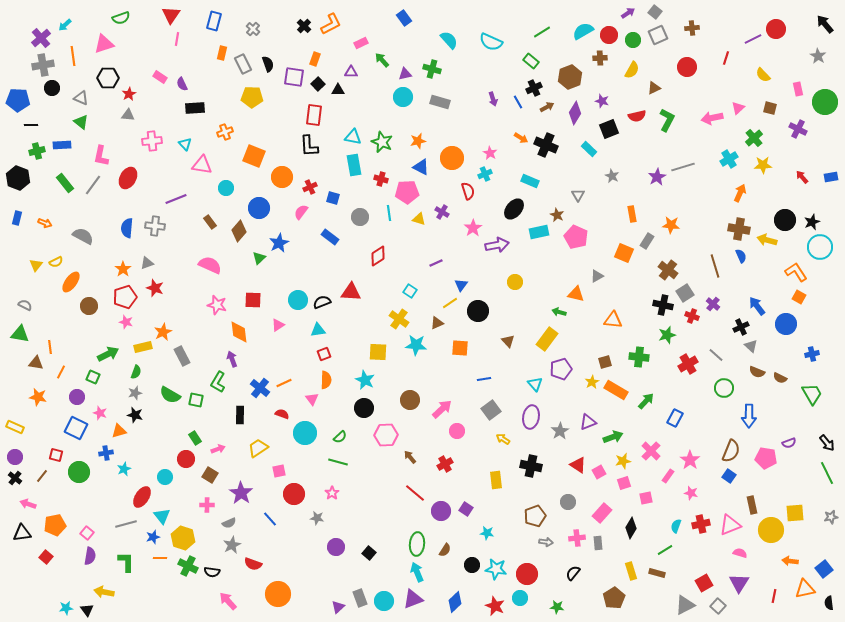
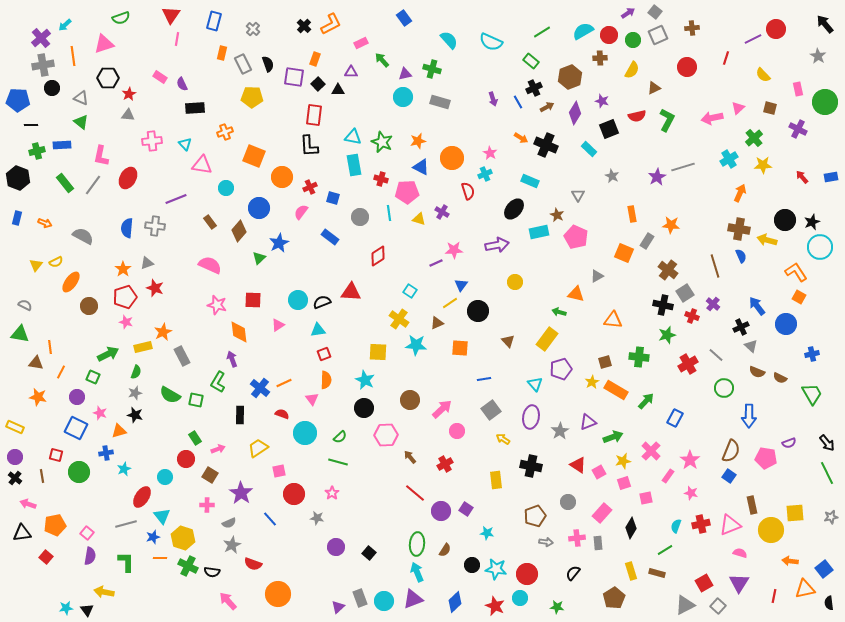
pink star at (473, 228): moved 19 px left, 22 px down; rotated 30 degrees clockwise
brown line at (42, 476): rotated 48 degrees counterclockwise
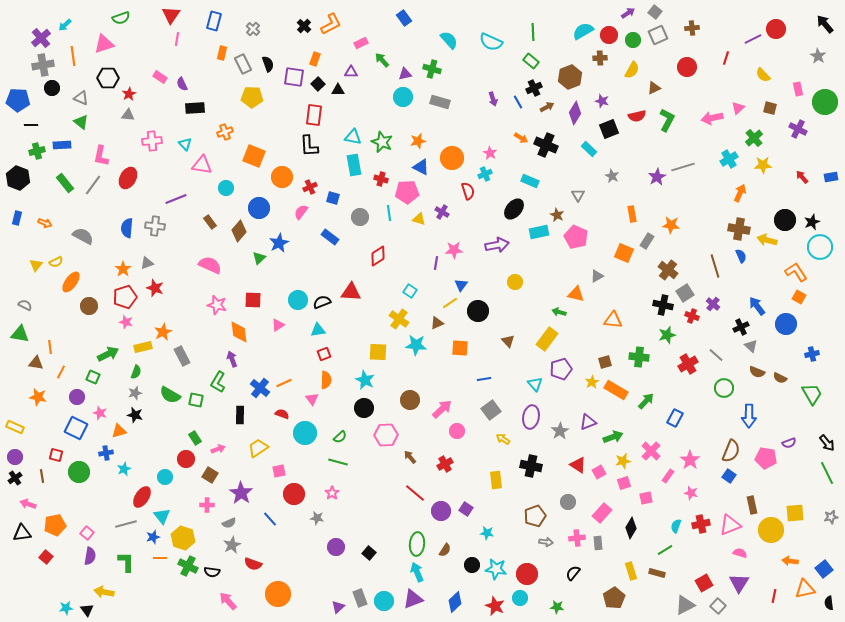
green line at (542, 32): moved 9 px left; rotated 60 degrees counterclockwise
purple line at (436, 263): rotated 56 degrees counterclockwise
black cross at (15, 478): rotated 16 degrees clockwise
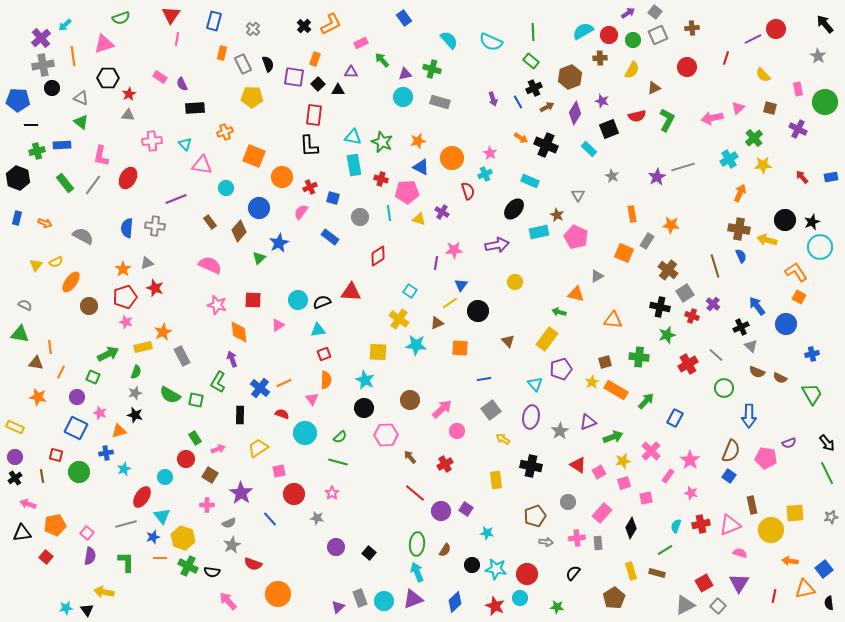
black cross at (663, 305): moved 3 px left, 2 px down
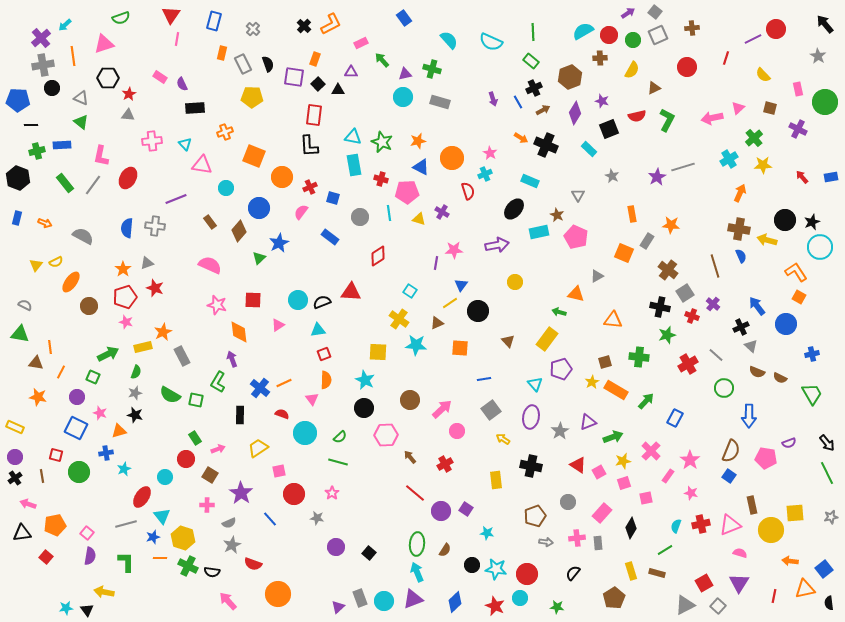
brown arrow at (547, 107): moved 4 px left, 3 px down
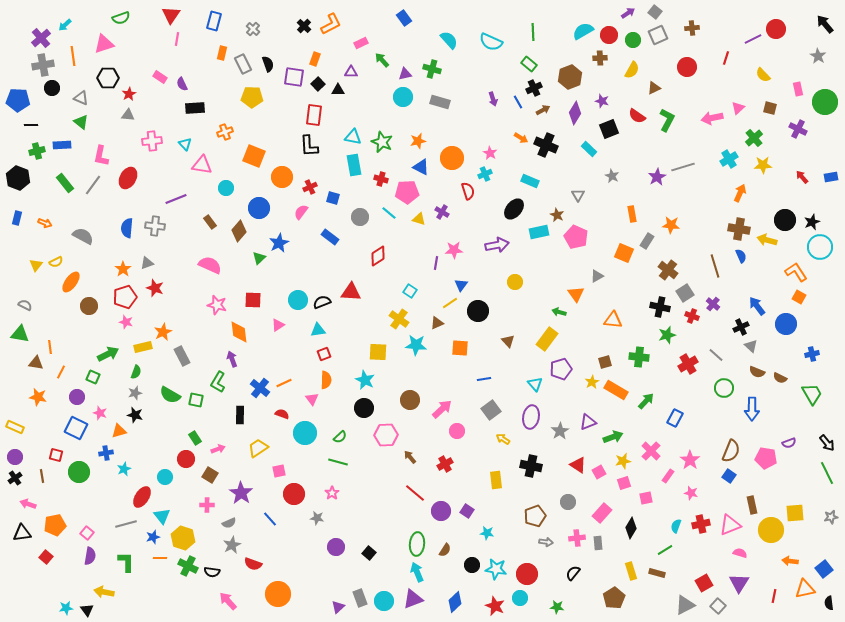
green rectangle at (531, 61): moved 2 px left, 3 px down
red semicircle at (637, 116): rotated 48 degrees clockwise
cyan line at (389, 213): rotated 42 degrees counterclockwise
orange triangle at (576, 294): rotated 42 degrees clockwise
blue arrow at (749, 416): moved 3 px right, 7 px up
purple square at (466, 509): moved 1 px right, 2 px down
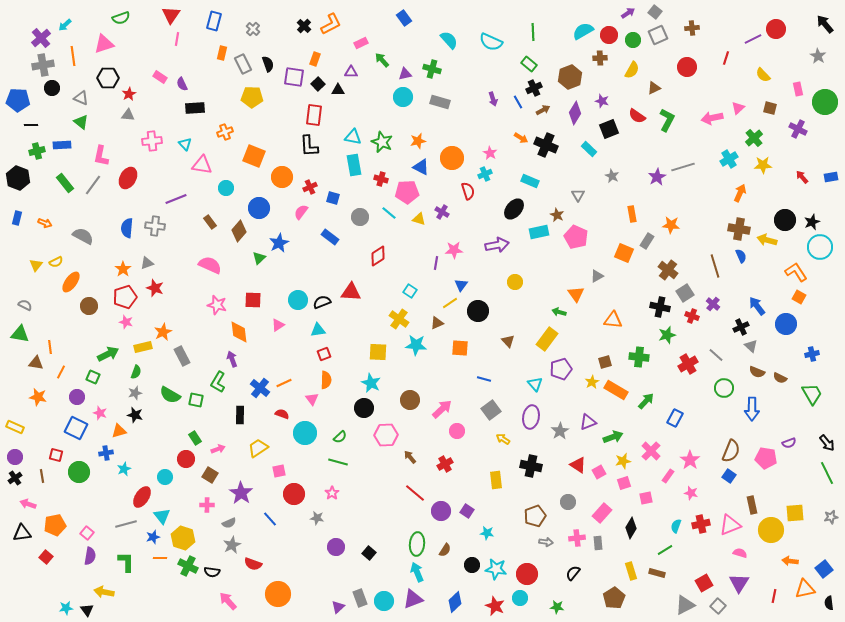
blue line at (484, 379): rotated 24 degrees clockwise
cyan star at (365, 380): moved 6 px right, 3 px down
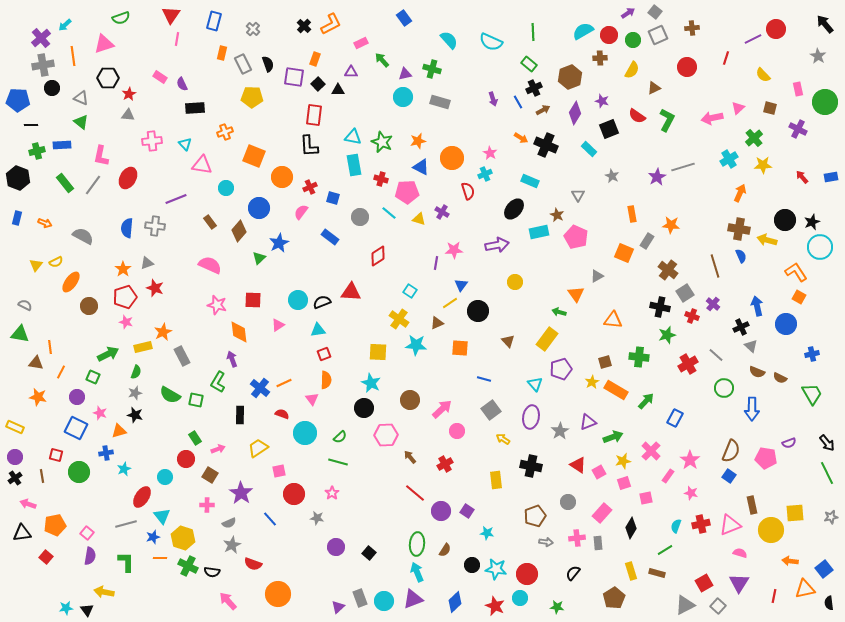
blue arrow at (757, 306): rotated 24 degrees clockwise
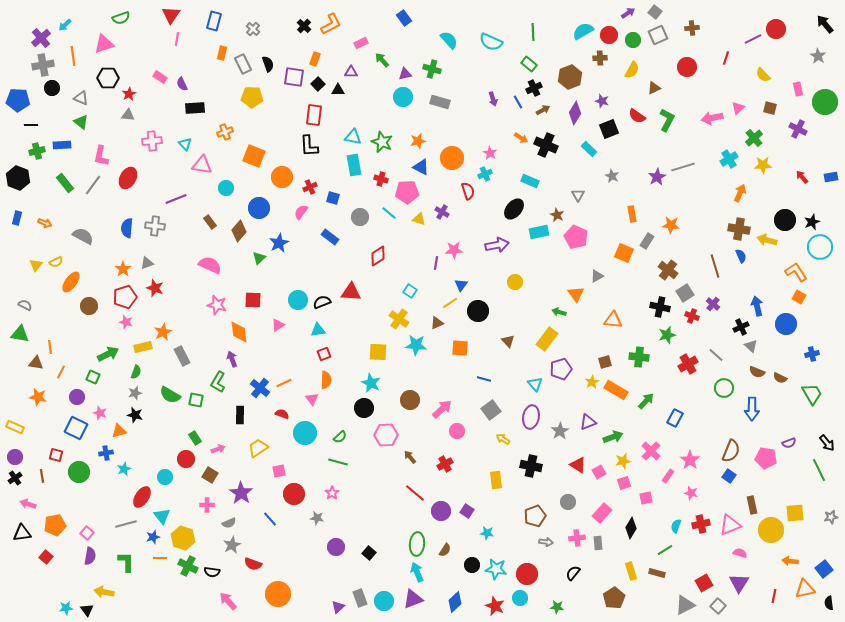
green line at (827, 473): moved 8 px left, 3 px up
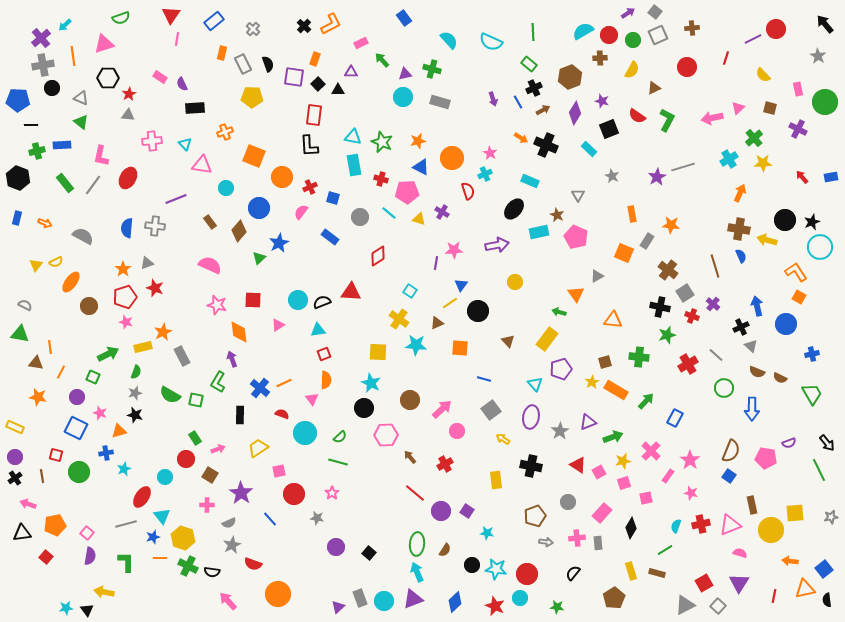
blue rectangle at (214, 21): rotated 36 degrees clockwise
yellow star at (763, 165): moved 2 px up
black semicircle at (829, 603): moved 2 px left, 3 px up
